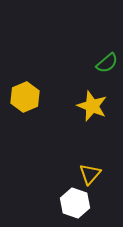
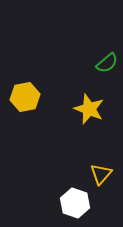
yellow hexagon: rotated 12 degrees clockwise
yellow star: moved 3 px left, 3 px down
yellow triangle: moved 11 px right
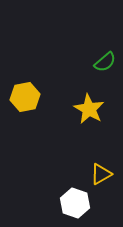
green semicircle: moved 2 px left, 1 px up
yellow star: rotated 8 degrees clockwise
yellow triangle: rotated 20 degrees clockwise
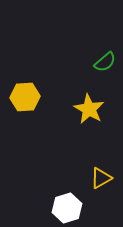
yellow hexagon: rotated 8 degrees clockwise
yellow triangle: moved 4 px down
white hexagon: moved 8 px left, 5 px down; rotated 24 degrees clockwise
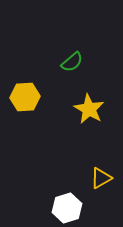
green semicircle: moved 33 px left
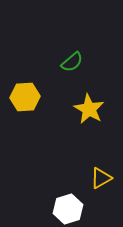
white hexagon: moved 1 px right, 1 px down
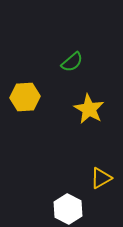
white hexagon: rotated 16 degrees counterclockwise
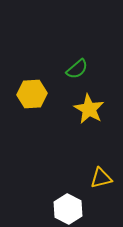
green semicircle: moved 5 px right, 7 px down
yellow hexagon: moved 7 px right, 3 px up
yellow triangle: rotated 15 degrees clockwise
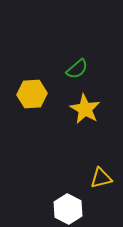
yellow star: moved 4 px left
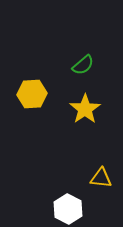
green semicircle: moved 6 px right, 4 px up
yellow star: rotated 8 degrees clockwise
yellow triangle: rotated 20 degrees clockwise
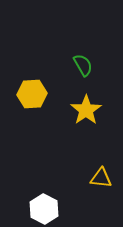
green semicircle: rotated 80 degrees counterclockwise
yellow star: moved 1 px right, 1 px down
white hexagon: moved 24 px left
